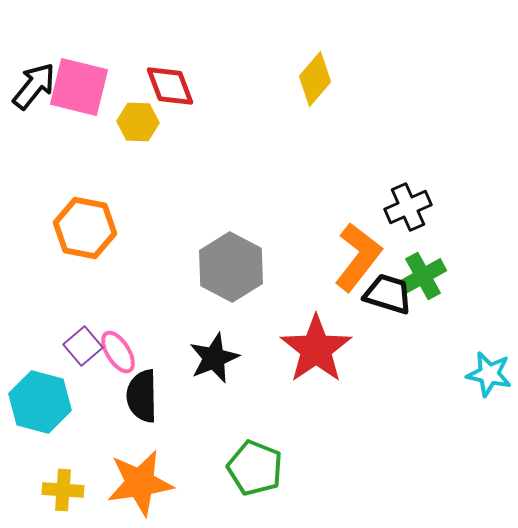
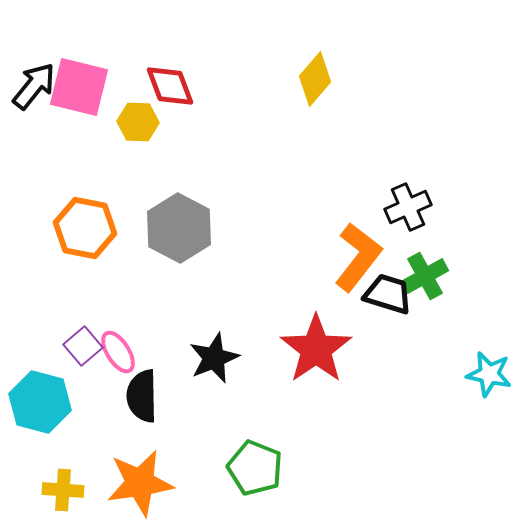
gray hexagon: moved 52 px left, 39 px up
green cross: moved 2 px right
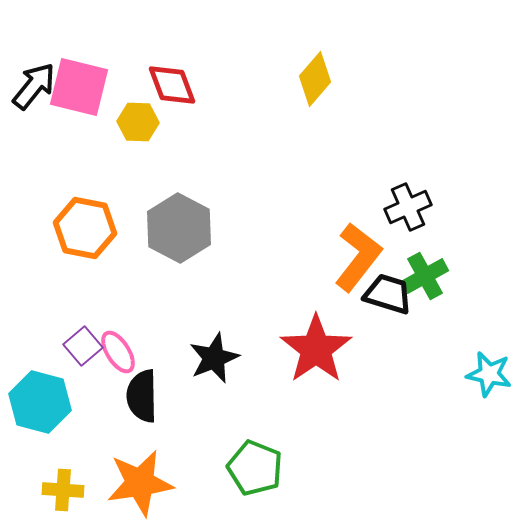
red diamond: moved 2 px right, 1 px up
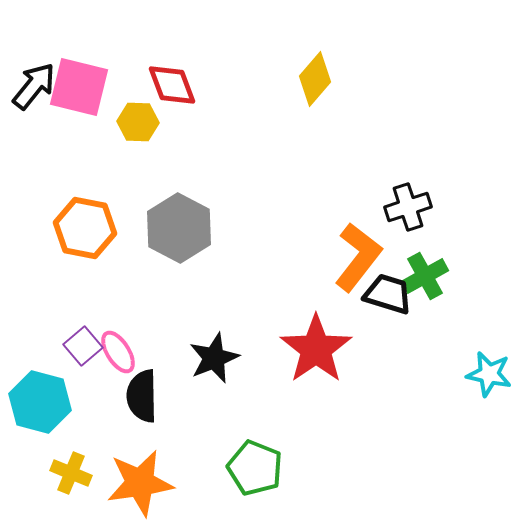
black cross: rotated 6 degrees clockwise
yellow cross: moved 8 px right, 17 px up; rotated 18 degrees clockwise
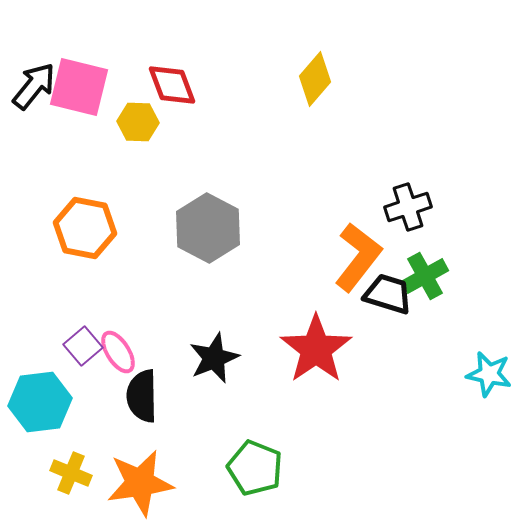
gray hexagon: moved 29 px right
cyan hexagon: rotated 22 degrees counterclockwise
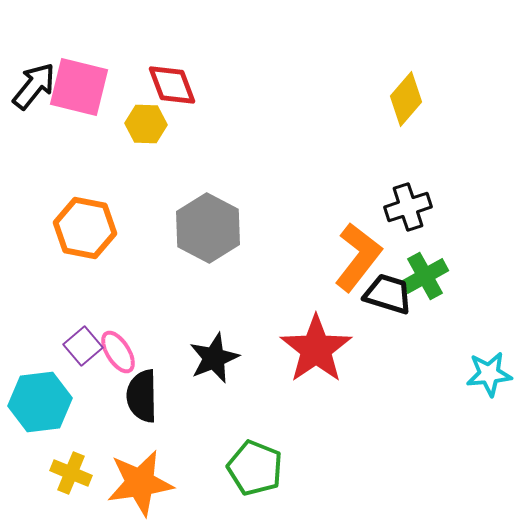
yellow diamond: moved 91 px right, 20 px down
yellow hexagon: moved 8 px right, 2 px down
cyan star: rotated 18 degrees counterclockwise
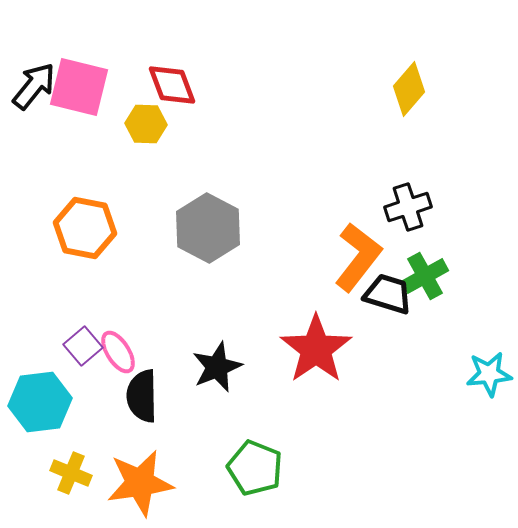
yellow diamond: moved 3 px right, 10 px up
black star: moved 3 px right, 9 px down
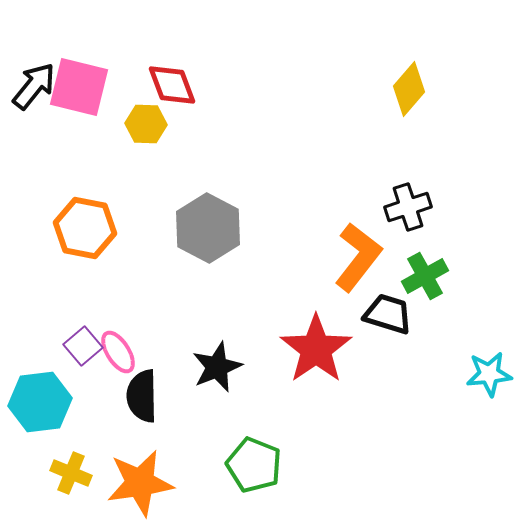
black trapezoid: moved 20 px down
green pentagon: moved 1 px left, 3 px up
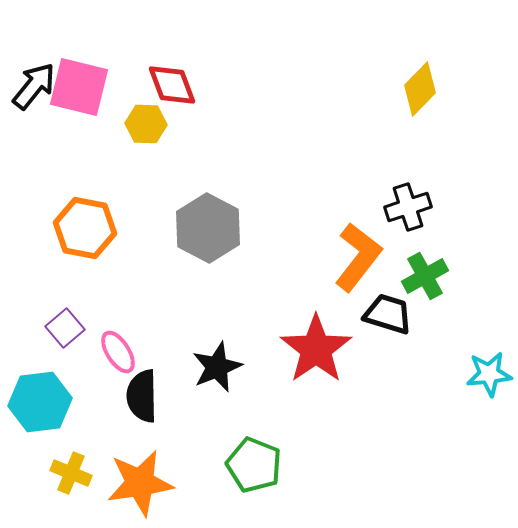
yellow diamond: moved 11 px right; rotated 4 degrees clockwise
purple square: moved 18 px left, 18 px up
